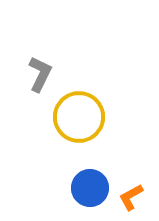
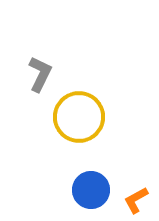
blue circle: moved 1 px right, 2 px down
orange L-shape: moved 5 px right, 3 px down
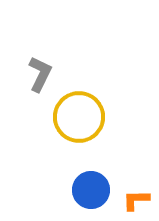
orange L-shape: rotated 28 degrees clockwise
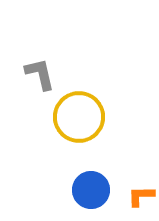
gray L-shape: rotated 39 degrees counterclockwise
orange L-shape: moved 5 px right, 4 px up
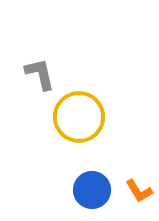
blue circle: moved 1 px right
orange L-shape: moved 2 px left, 5 px up; rotated 120 degrees counterclockwise
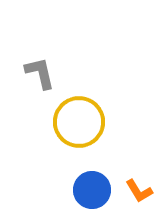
gray L-shape: moved 1 px up
yellow circle: moved 5 px down
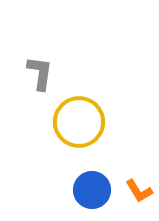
gray L-shape: rotated 21 degrees clockwise
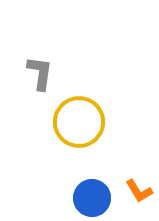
blue circle: moved 8 px down
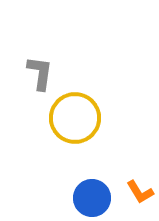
yellow circle: moved 4 px left, 4 px up
orange L-shape: moved 1 px right, 1 px down
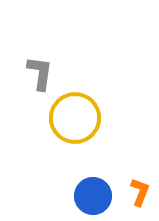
orange L-shape: rotated 128 degrees counterclockwise
blue circle: moved 1 px right, 2 px up
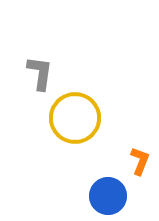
orange L-shape: moved 31 px up
blue circle: moved 15 px right
